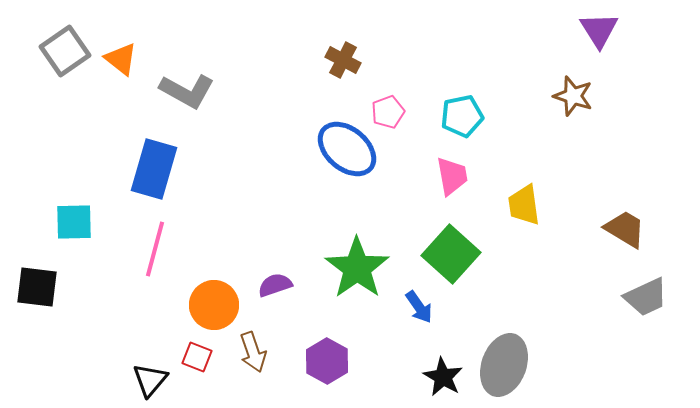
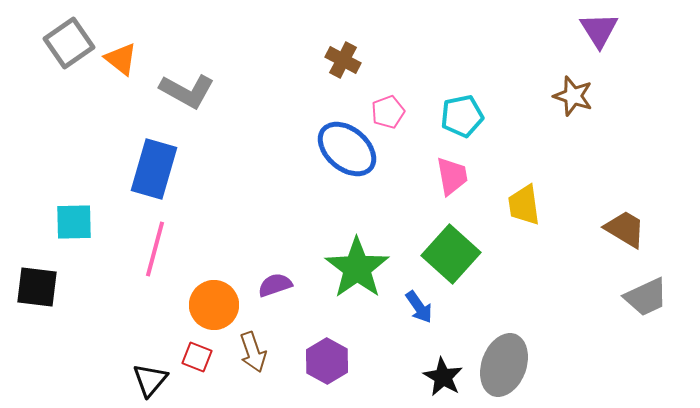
gray square: moved 4 px right, 8 px up
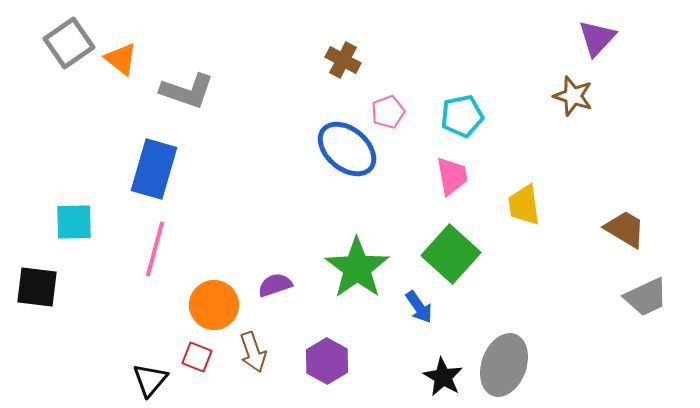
purple triangle: moved 2 px left, 8 px down; rotated 15 degrees clockwise
gray L-shape: rotated 10 degrees counterclockwise
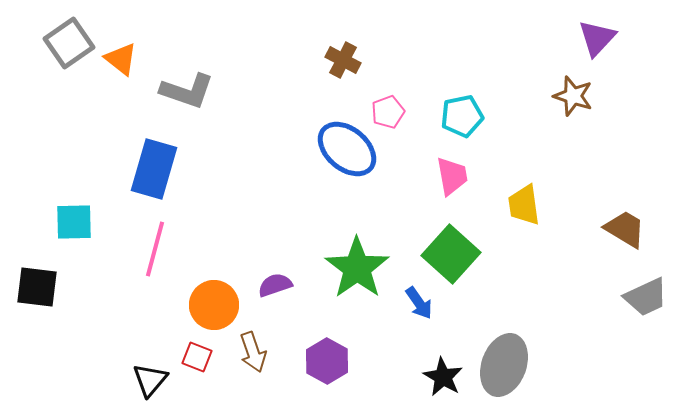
blue arrow: moved 4 px up
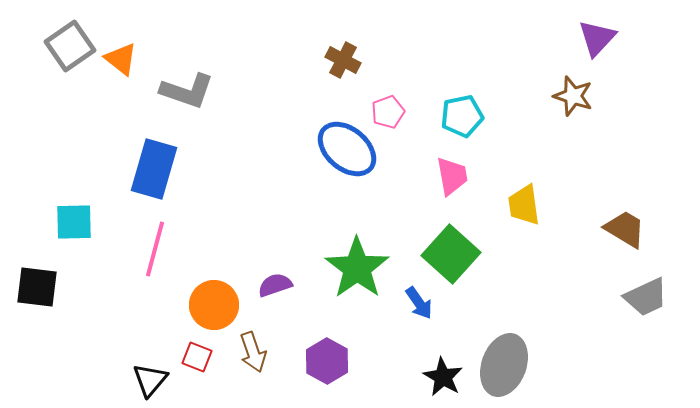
gray square: moved 1 px right, 3 px down
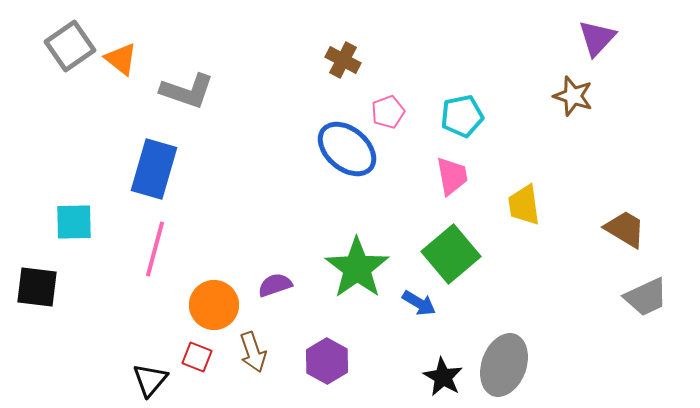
green square: rotated 8 degrees clockwise
blue arrow: rotated 24 degrees counterclockwise
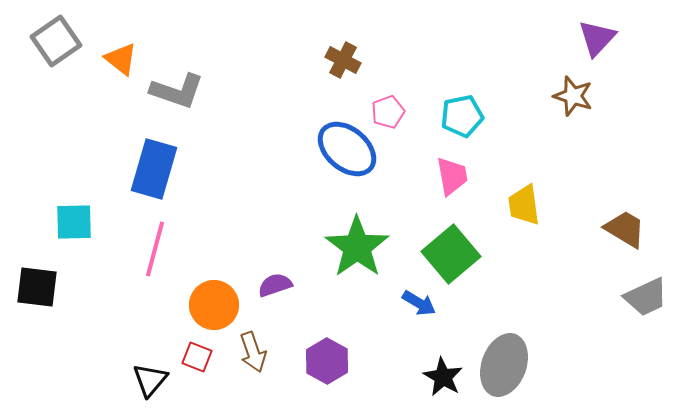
gray square: moved 14 px left, 5 px up
gray L-shape: moved 10 px left
green star: moved 21 px up
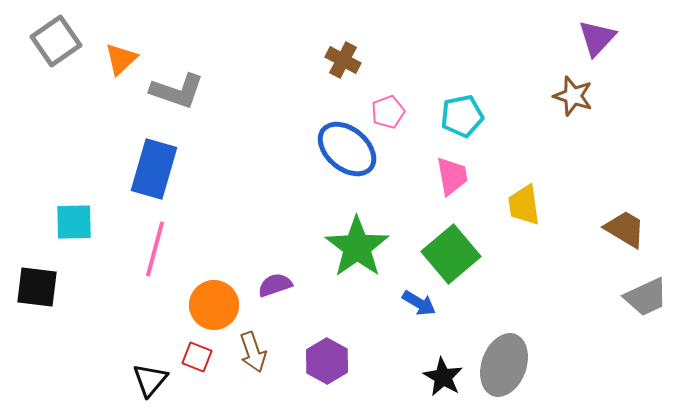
orange triangle: rotated 39 degrees clockwise
